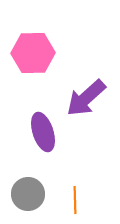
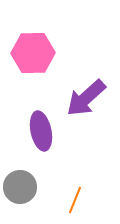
purple ellipse: moved 2 px left, 1 px up; rotated 6 degrees clockwise
gray circle: moved 8 px left, 7 px up
orange line: rotated 24 degrees clockwise
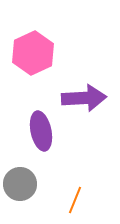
pink hexagon: rotated 24 degrees counterclockwise
purple arrow: moved 2 px left; rotated 141 degrees counterclockwise
gray circle: moved 3 px up
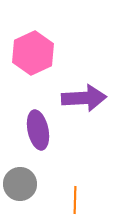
purple ellipse: moved 3 px left, 1 px up
orange line: rotated 20 degrees counterclockwise
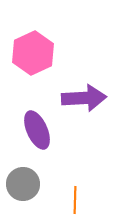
purple ellipse: moved 1 px left; rotated 12 degrees counterclockwise
gray circle: moved 3 px right
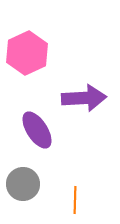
pink hexagon: moved 6 px left
purple ellipse: rotated 9 degrees counterclockwise
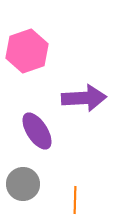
pink hexagon: moved 2 px up; rotated 6 degrees clockwise
purple ellipse: moved 1 px down
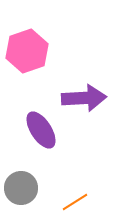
purple ellipse: moved 4 px right, 1 px up
gray circle: moved 2 px left, 4 px down
orange line: moved 2 px down; rotated 56 degrees clockwise
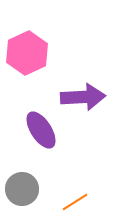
pink hexagon: moved 2 px down; rotated 6 degrees counterclockwise
purple arrow: moved 1 px left, 1 px up
gray circle: moved 1 px right, 1 px down
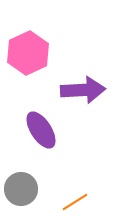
pink hexagon: moved 1 px right
purple arrow: moved 7 px up
gray circle: moved 1 px left
